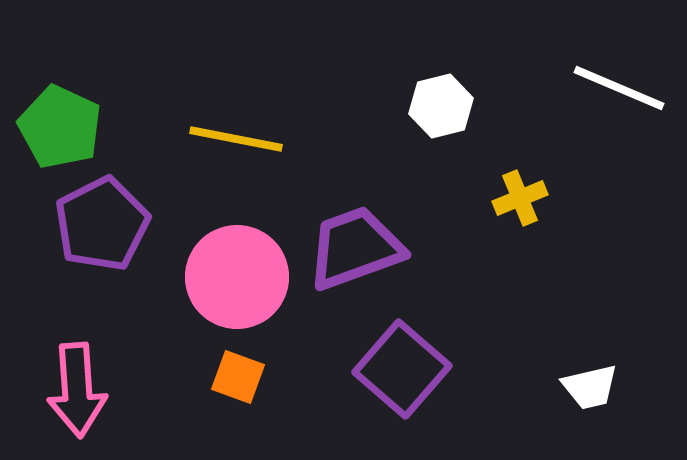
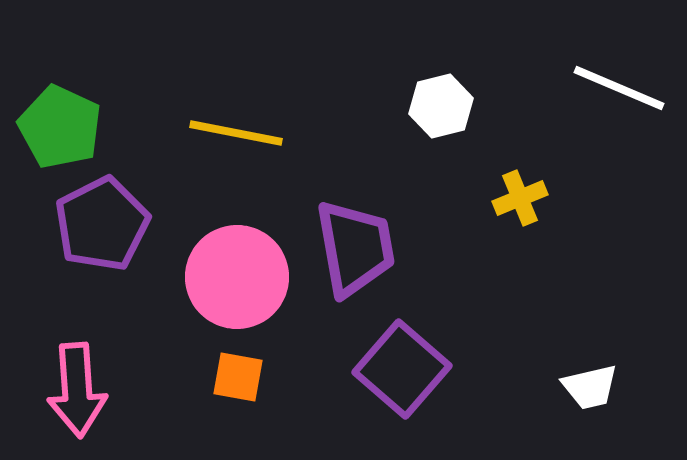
yellow line: moved 6 px up
purple trapezoid: rotated 100 degrees clockwise
orange square: rotated 10 degrees counterclockwise
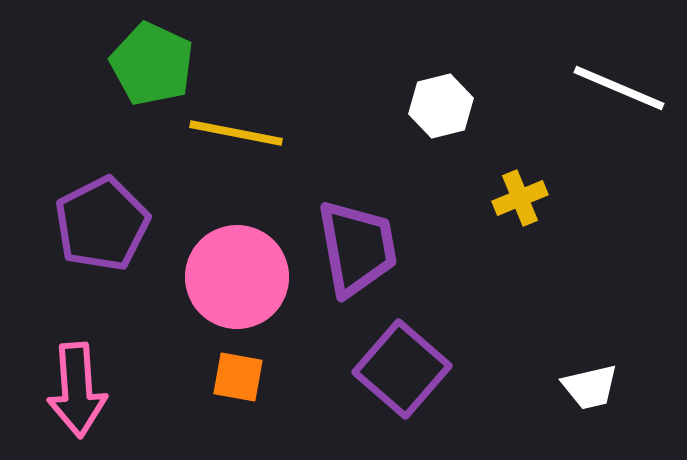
green pentagon: moved 92 px right, 63 px up
purple trapezoid: moved 2 px right
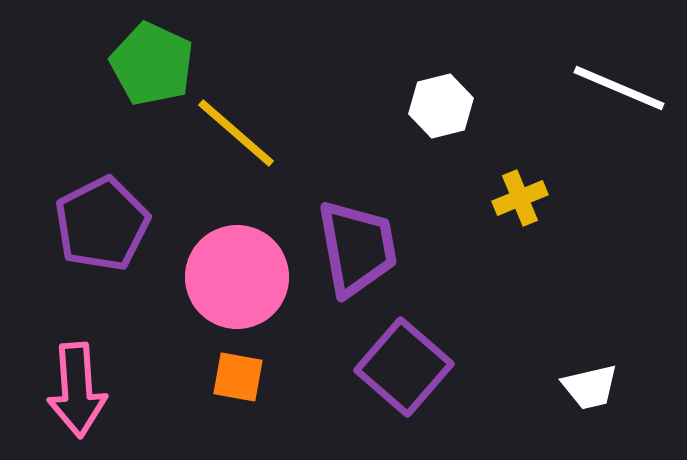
yellow line: rotated 30 degrees clockwise
purple square: moved 2 px right, 2 px up
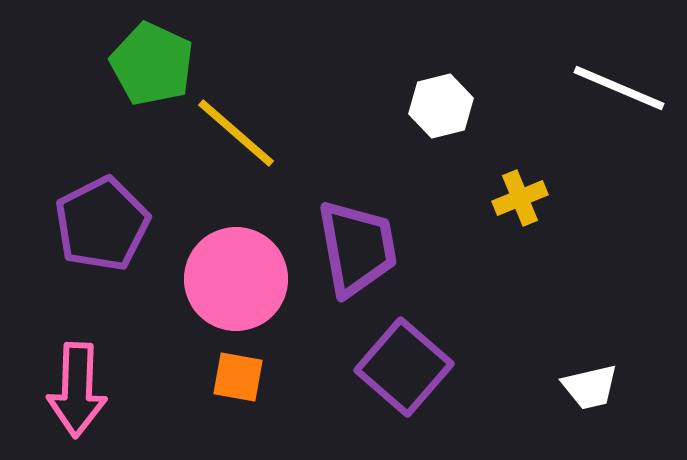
pink circle: moved 1 px left, 2 px down
pink arrow: rotated 6 degrees clockwise
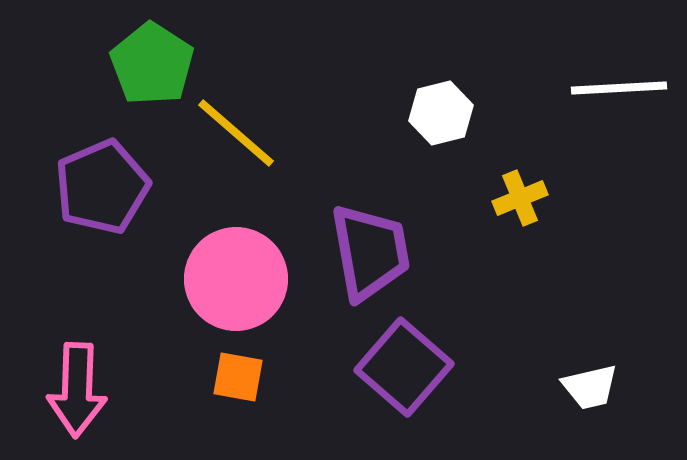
green pentagon: rotated 8 degrees clockwise
white line: rotated 26 degrees counterclockwise
white hexagon: moved 7 px down
purple pentagon: moved 37 px up; rotated 4 degrees clockwise
purple trapezoid: moved 13 px right, 4 px down
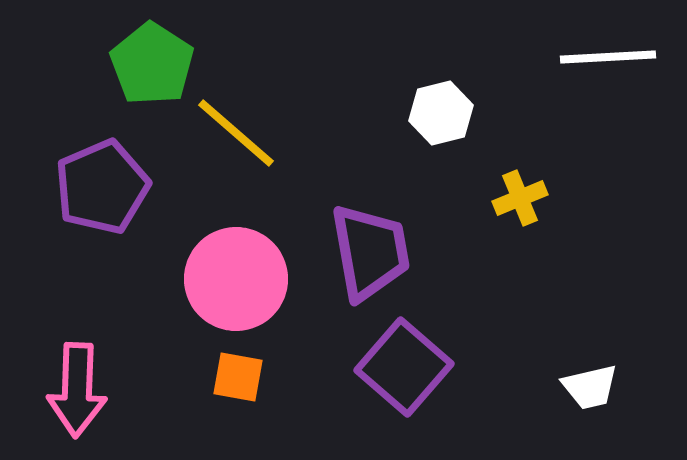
white line: moved 11 px left, 31 px up
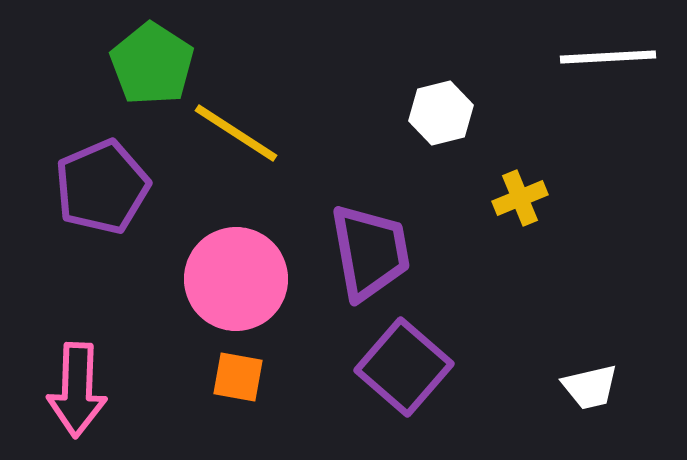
yellow line: rotated 8 degrees counterclockwise
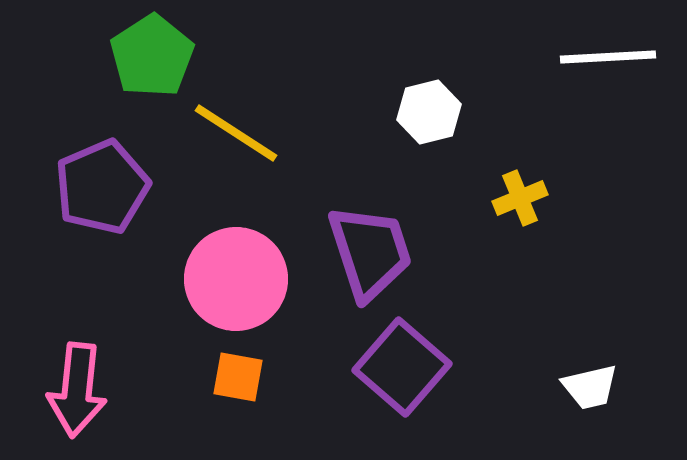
green pentagon: moved 8 px up; rotated 6 degrees clockwise
white hexagon: moved 12 px left, 1 px up
purple trapezoid: rotated 8 degrees counterclockwise
purple square: moved 2 px left
pink arrow: rotated 4 degrees clockwise
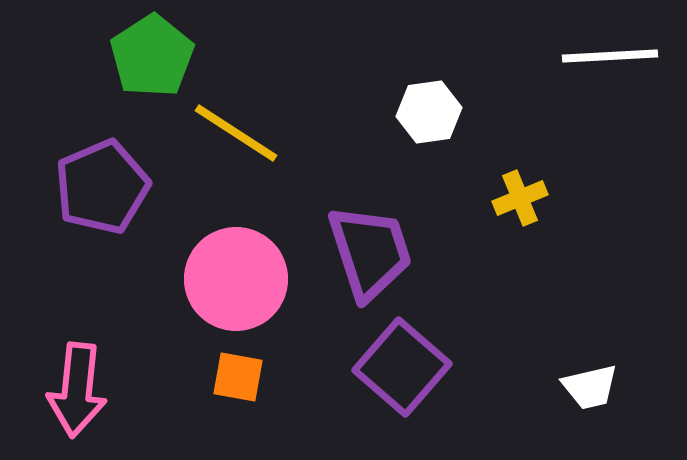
white line: moved 2 px right, 1 px up
white hexagon: rotated 6 degrees clockwise
